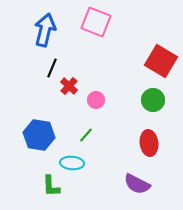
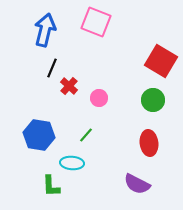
pink circle: moved 3 px right, 2 px up
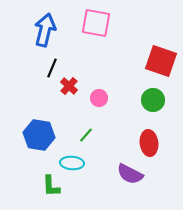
pink square: moved 1 px down; rotated 12 degrees counterclockwise
red square: rotated 12 degrees counterclockwise
purple semicircle: moved 7 px left, 10 px up
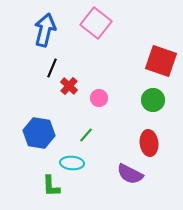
pink square: rotated 28 degrees clockwise
blue hexagon: moved 2 px up
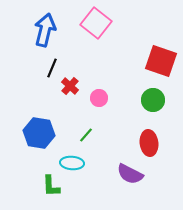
red cross: moved 1 px right
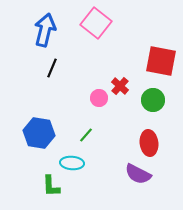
red square: rotated 8 degrees counterclockwise
red cross: moved 50 px right
purple semicircle: moved 8 px right
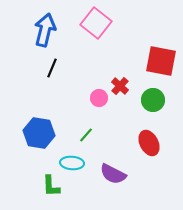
red ellipse: rotated 20 degrees counterclockwise
purple semicircle: moved 25 px left
